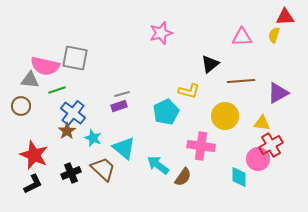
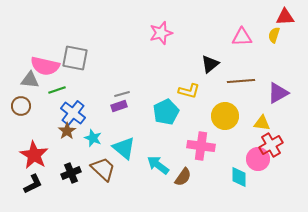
red star: rotated 8 degrees clockwise
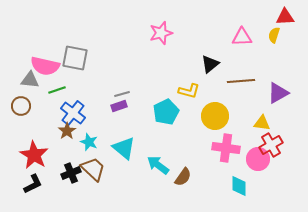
yellow circle: moved 10 px left
cyan star: moved 4 px left, 4 px down
pink cross: moved 25 px right, 2 px down
brown trapezoid: moved 10 px left
cyan diamond: moved 9 px down
